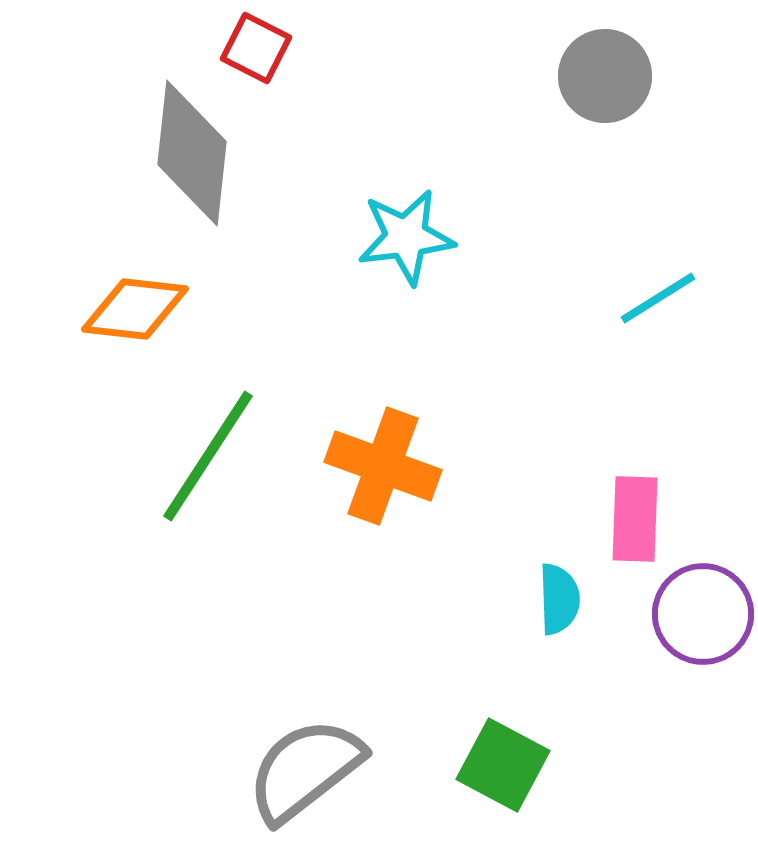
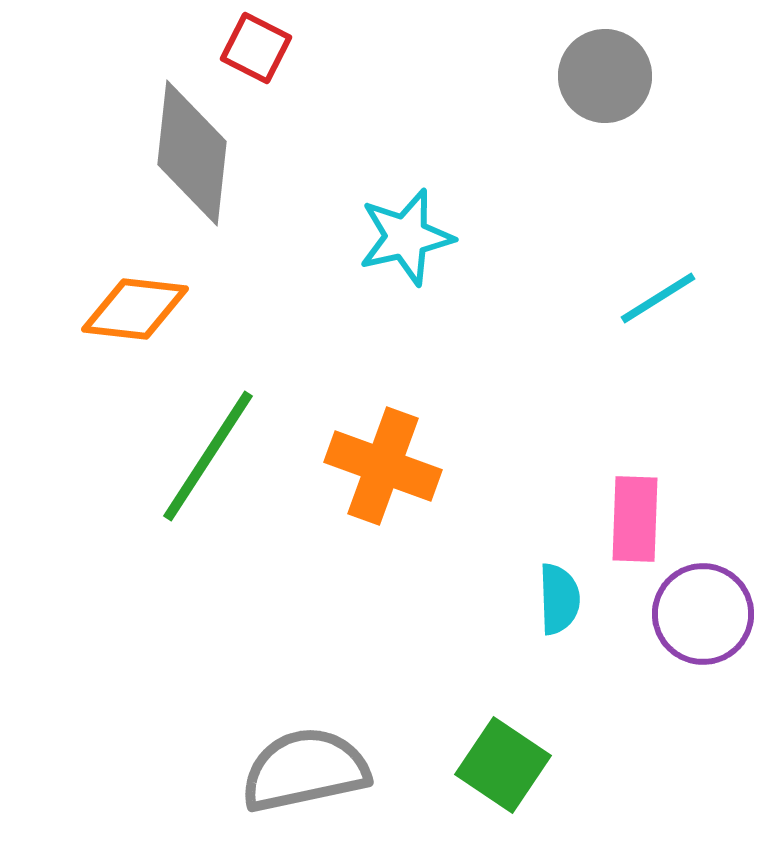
cyan star: rotated 6 degrees counterclockwise
green square: rotated 6 degrees clockwise
gray semicircle: rotated 26 degrees clockwise
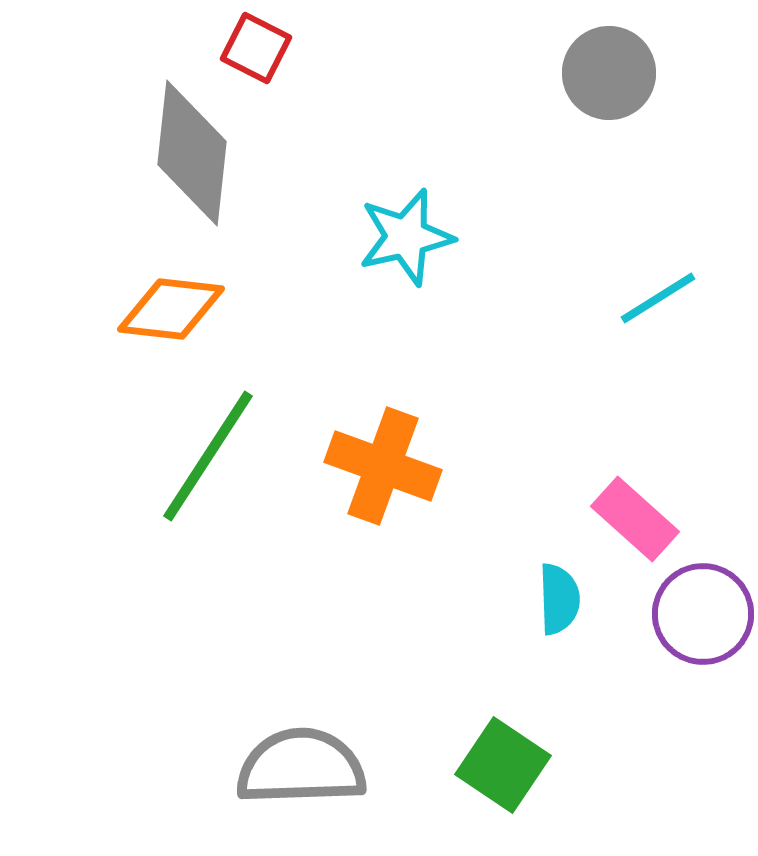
gray circle: moved 4 px right, 3 px up
orange diamond: moved 36 px right
pink rectangle: rotated 50 degrees counterclockwise
gray semicircle: moved 4 px left, 3 px up; rotated 10 degrees clockwise
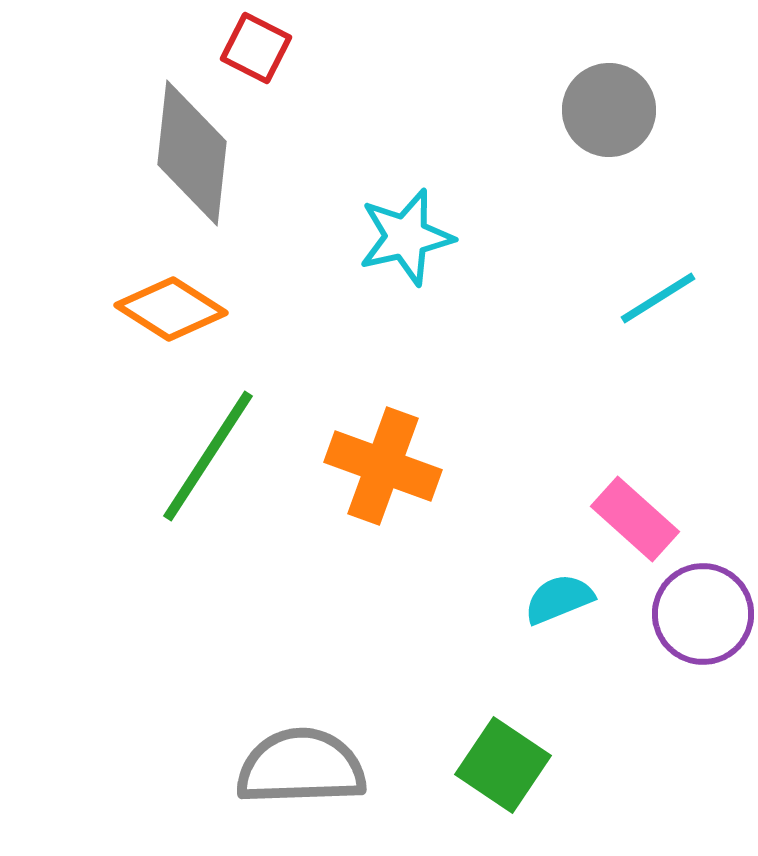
gray circle: moved 37 px down
orange diamond: rotated 26 degrees clockwise
cyan semicircle: rotated 110 degrees counterclockwise
